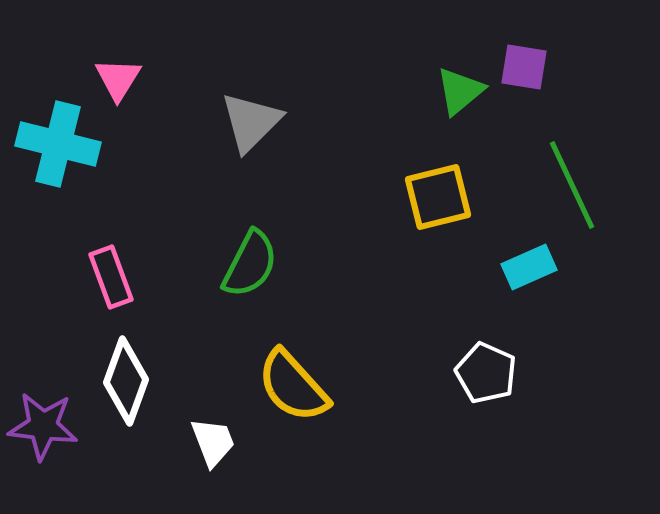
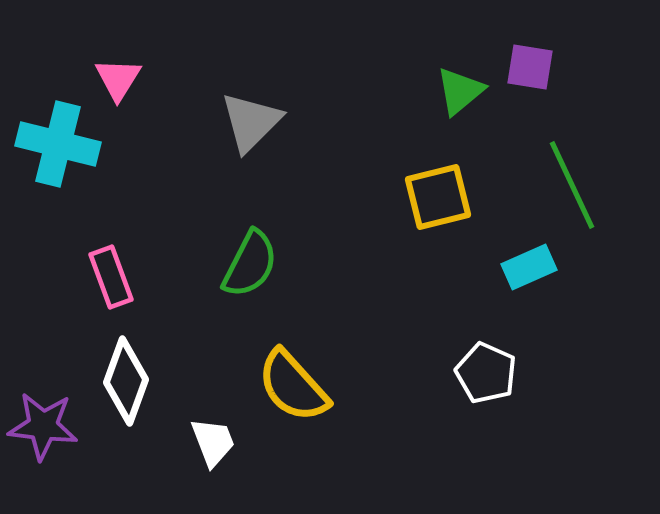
purple square: moved 6 px right
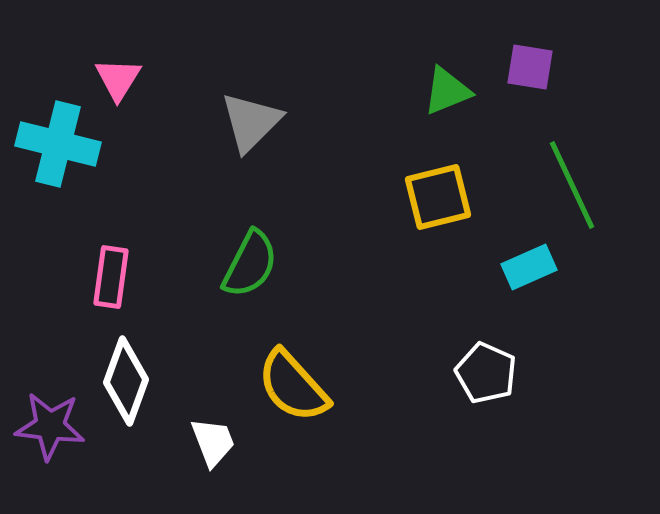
green triangle: moved 13 px left; rotated 18 degrees clockwise
pink rectangle: rotated 28 degrees clockwise
purple star: moved 7 px right
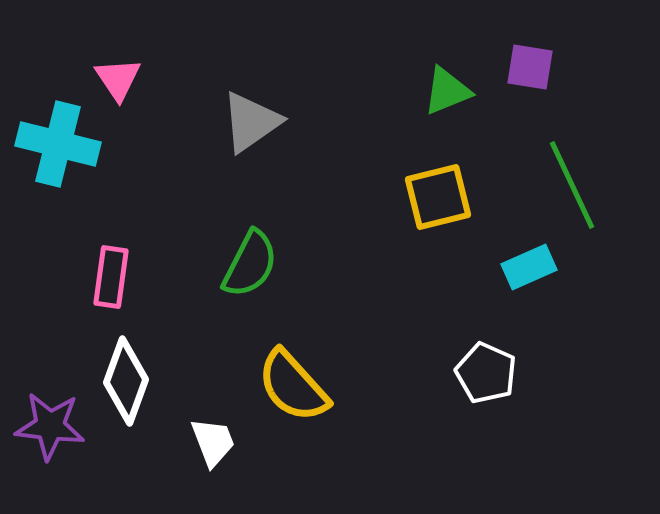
pink triangle: rotated 6 degrees counterclockwise
gray triangle: rotated 10 degrees clockwise
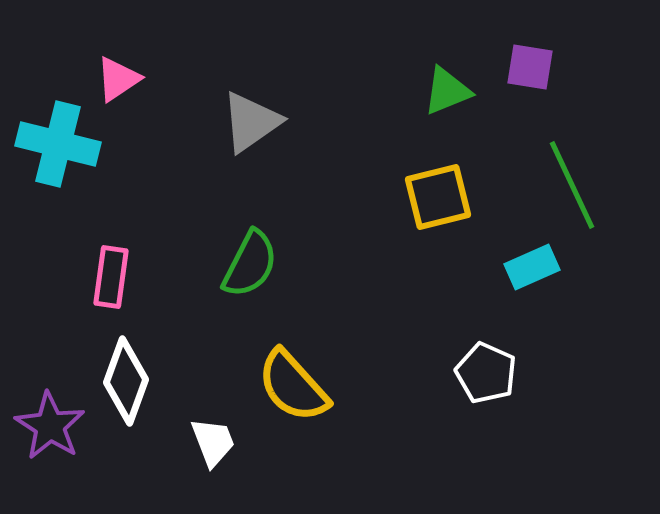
pink triangle: rotated 30 degrees clockwise
cyan rectangle: moved 3 px right
purple star: rotated 26 degrees clockwise
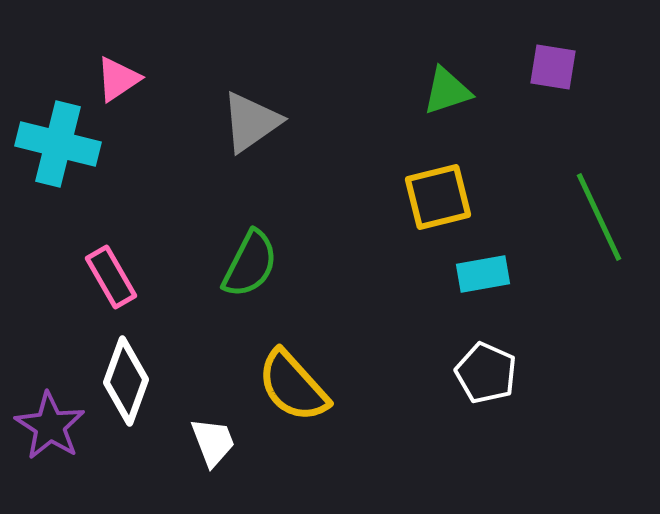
purple square: moved 23 px right
green triangle: rotated 4 degrees clockwise
green line: moved 27 px right, 32 px down
cyan rectangle: moved 49 px left, 7 px down; rotated 14 degrees clockwise
pink rectangle: rotated 38 degrees counterclockwise
